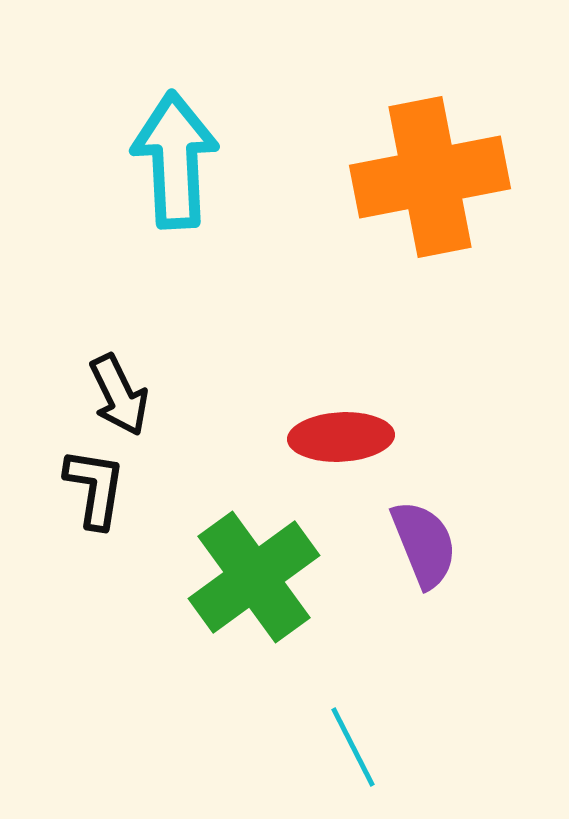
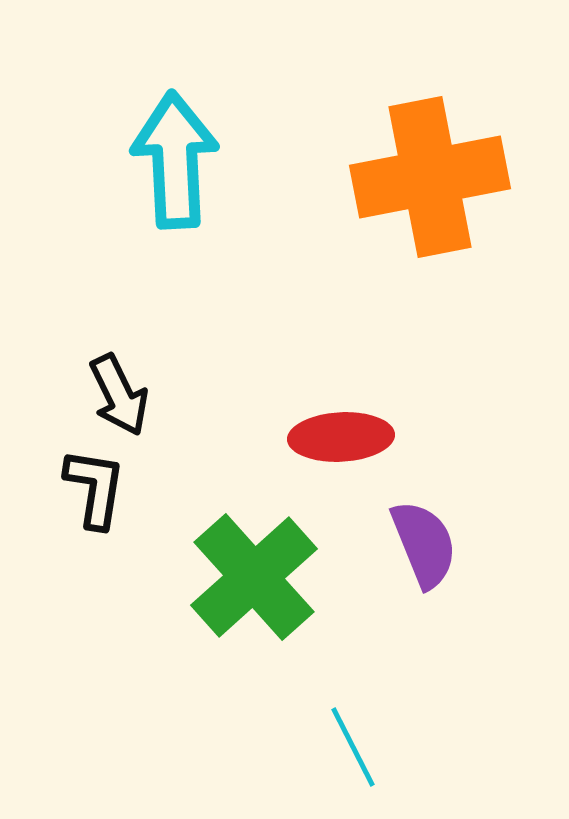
green cross: rotated 6 degrees counterclockwise
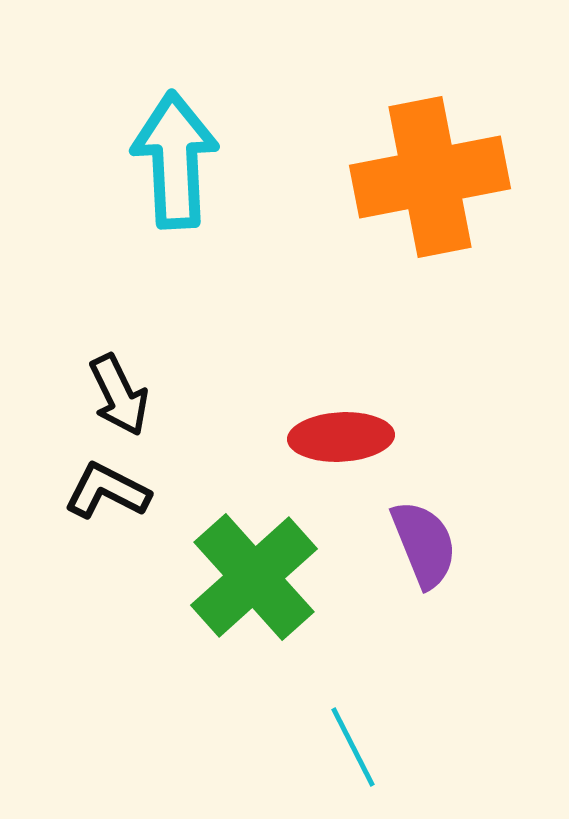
black L-shape: moved 12 px right, 3 px down; rotated 72 degrees counterclockwise
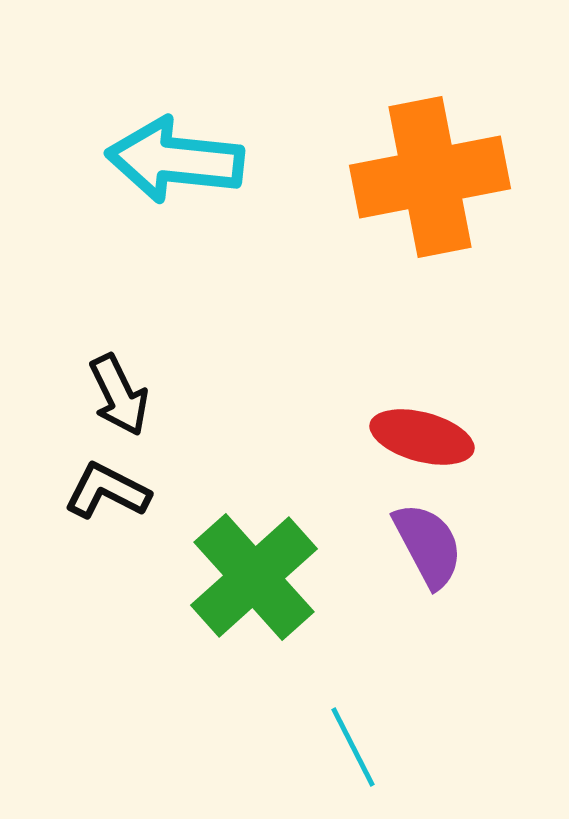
cyan arrow: rotated 81 degrees counterclockwise
red ellipse: moved 81 px right; rotated 18 degrees clockwise
purple semicircle: moved 4 px right, 1 px down; rotated 6 degrees counterclockwise
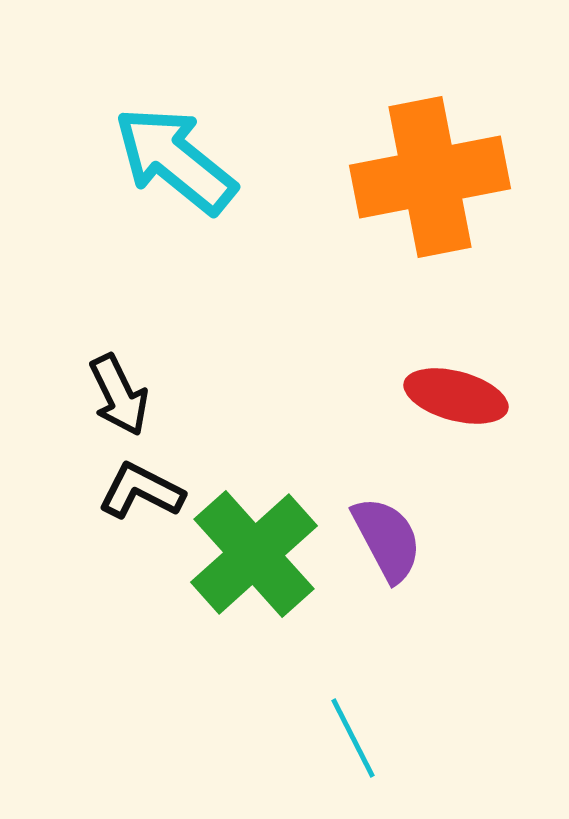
cyan arrow: rotated 33 degrees clockwise
red ellipse: moved 34 px right, 41 px up
black L-shape: moved 34 px right
purple semicircle: moved 41 px left, 6 px up
green cross: moved 23 px up
cyan line: moved 9 px up
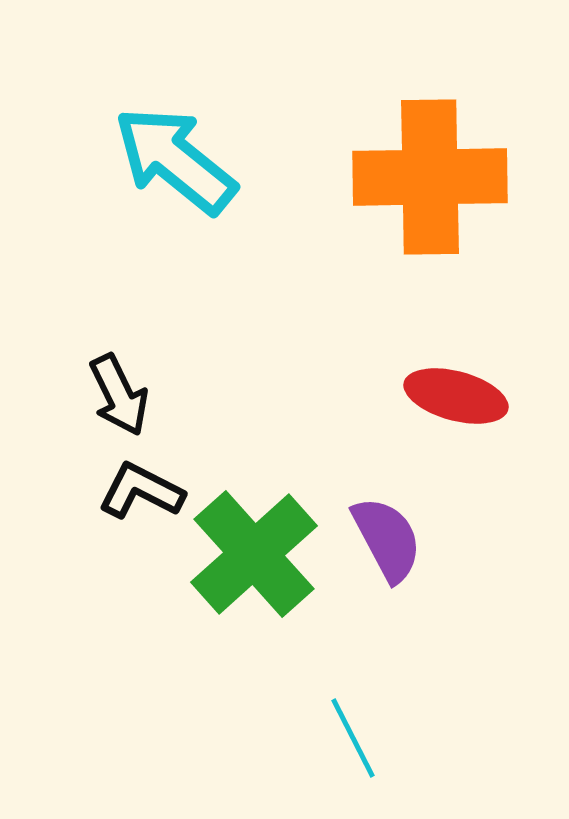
orange cross: rotated 10 degrees clockwise
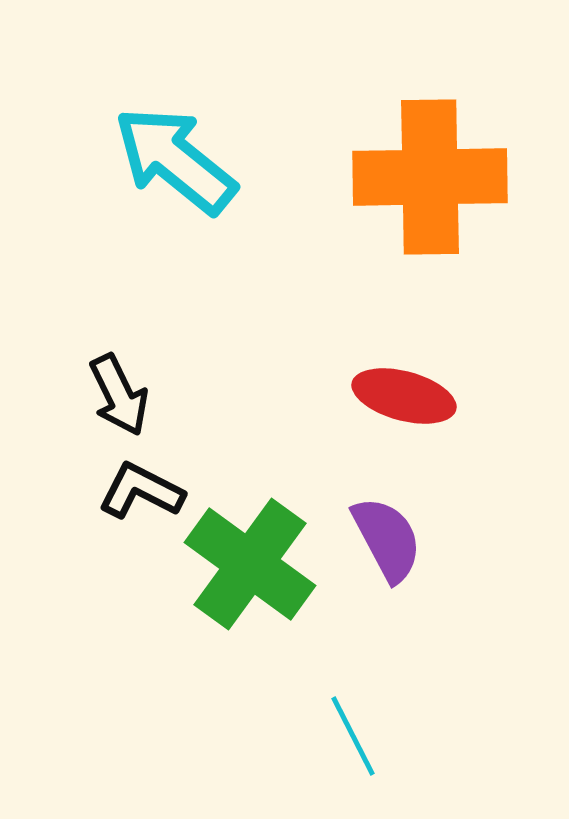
red ellipse: moved 52 px left
green cross: moved 4 px left, 10 px down; rotated 12 degrees counterclockwise
cyan line: moved 2 px up
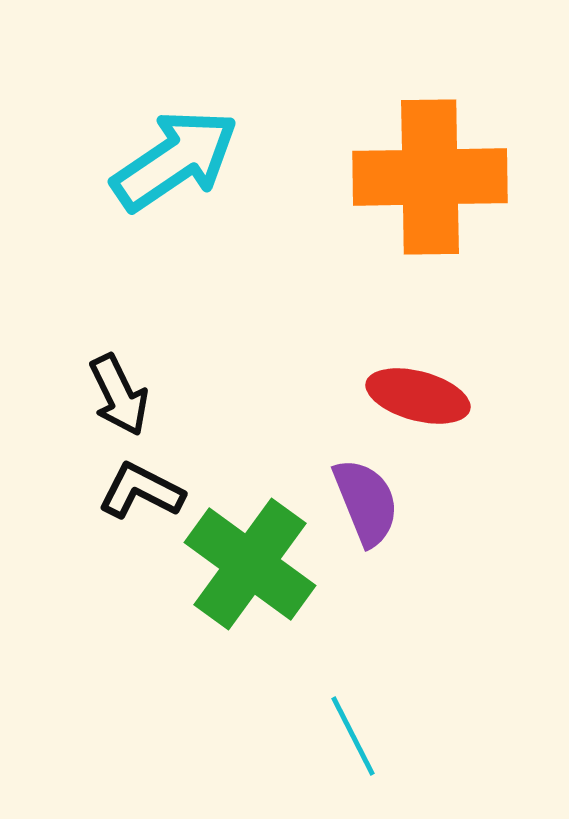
cyan arrow: rotated 107 degrees clockwise
red ellipse: moved 14 px right
purple semicircle: moved 21 px left, 37 px up; rotated 6 degrees clockwise
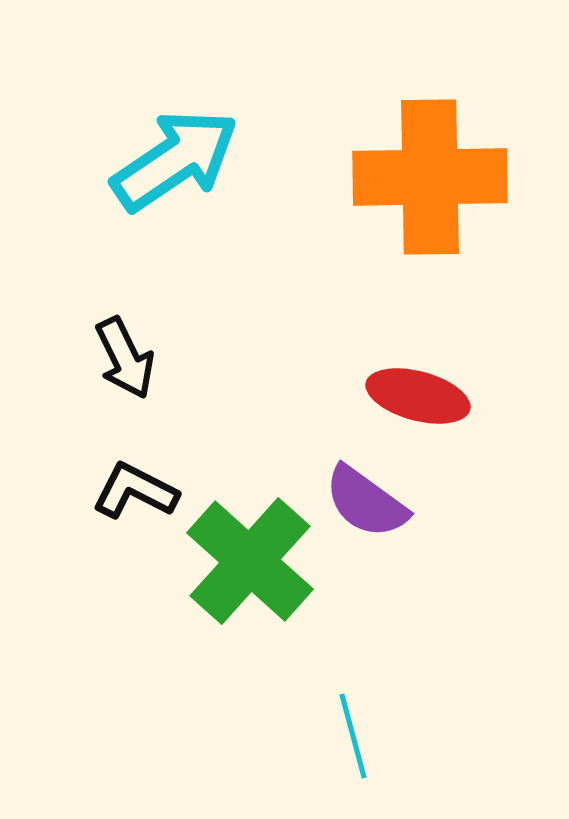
black arrow: moved 6 px right, 37 px up
black L-shape: moved 6 px left
purple semicircle: rotated 148 degrees clockwise
green cross: moved 3 px up; rotated 6 degrees clockwise
cyan line: rotated 12 degrees clockwise
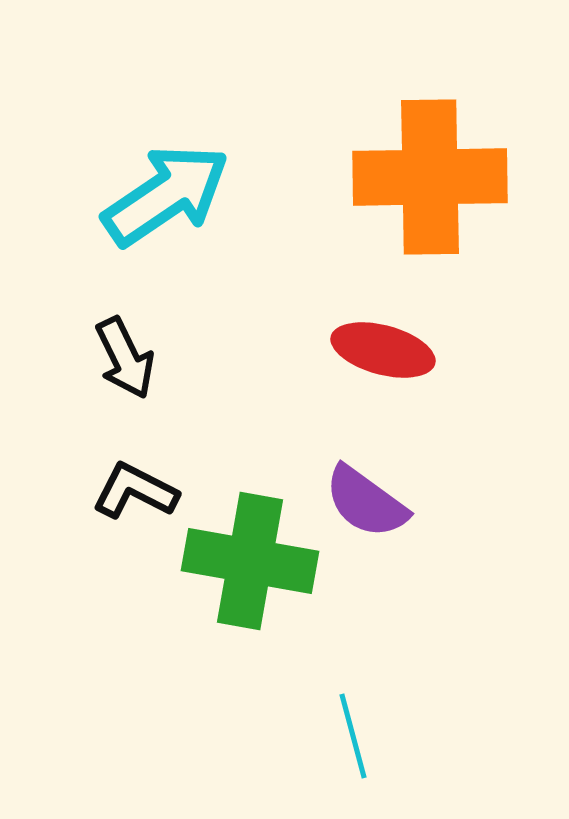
cyan arrow: moved 9 px left, 35 px down
red ellipse: moved 35 px left, 46 px up
green cross: rotated 32 degrees counterclockwise
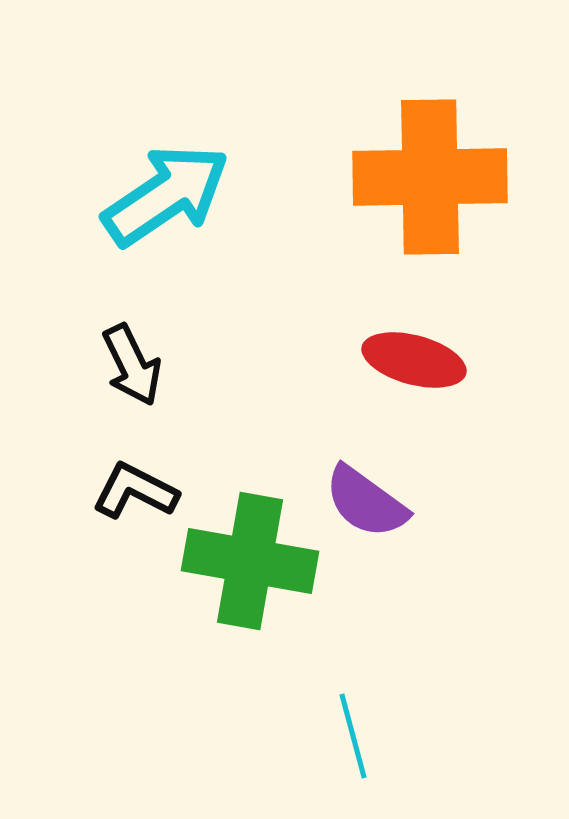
red ellipse: moved 31 px right, 10 px down
black arrow: moved 7 px right, 7 px down
